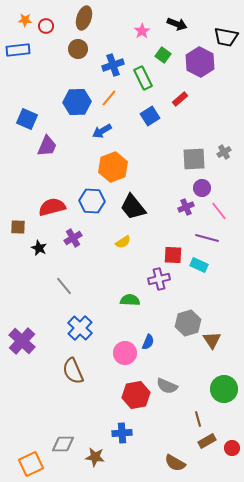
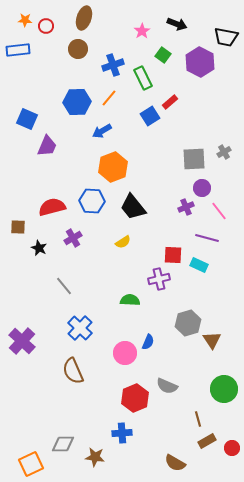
red rectangle at (180, 99): moved 10 px left, 3 px down
red hexagon at (136, 395): moved 1 px left, 3 px down; rotated 12 degrees counterclockwise
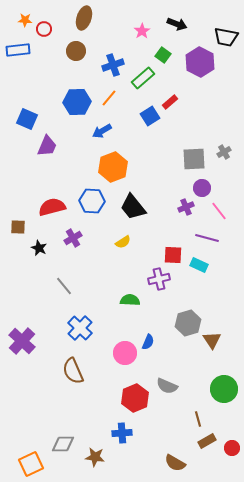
red circle at (46, 26): moved 2 px left, 3 px down
brown circle at (78, 49): moved 2 px left, 2 px down
green rectangle at (143, 78): rotated 75 degrees clockwise
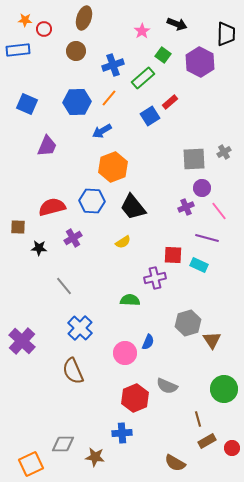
black trapezoid at (226, 37): moved 3 px up; rotated 100 degrees counterclockwise
blue square at (27, 119): moved 15 px up
black star at (39, 248): rotated 21 degrees counterclockwise
purple cross at (159, 279): moved 4 px left, 1 px up
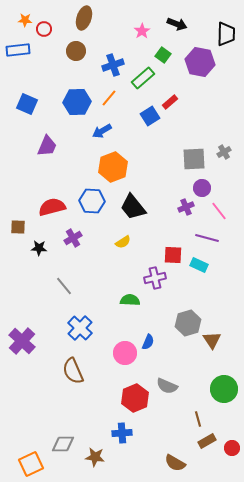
purple hexagon at (200, 62): rotated 16 degrees counterclockwise
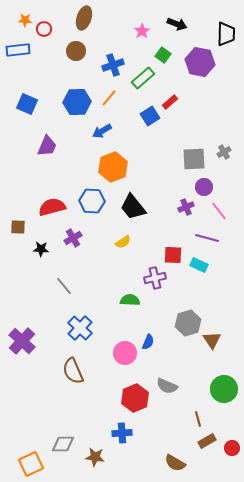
purple circle at (202, 188): moved 2 px right, 1 px up
black star at (39, 248): moved 2 px right, 1 px down
